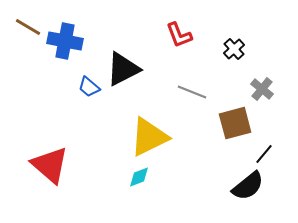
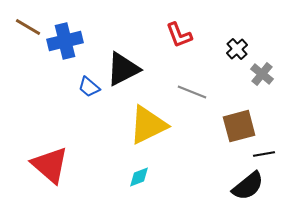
blue cross: rotated 24 degrees counterclockwise
black cross: moved 3 px right
gray cross: moved 15 px up
brown square: moved 4 px right, 3 px down
yellow triangle: moved 1 px left, 12 px up
black line: rotated 40 degrees clockwise
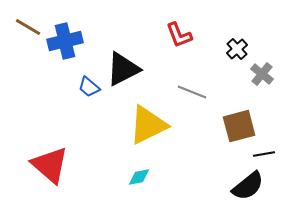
cyan diamond: rotated 10 degrees clockwise
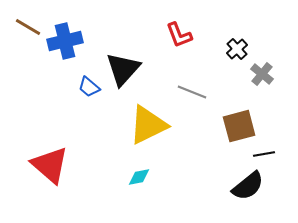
black triangle: rotated 21 degrees counterclockwise
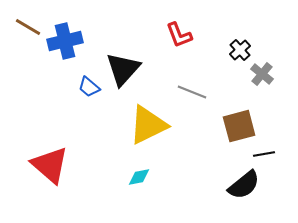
black cross: moved 3 px right, 1 px down
black semicircle: moved 4 px left, 1 px up
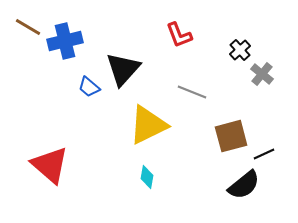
brown square: moved 8 px left, 10 px down
black line: rotated 15 degrees counterclockwise
cyan diamond: moved 8 px right; rotated 70 degrees counterclockwise
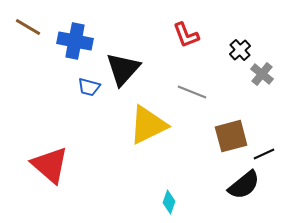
red L-shape: moved 7 px right
blue cross: moved 10 px right; rotated 24 degrees clockwise
blue trapezoid: rotated 25 degrees counterclockwise
cyan diamond: moved 22 px right, 25 px down; rotated 10 degrees clockwise
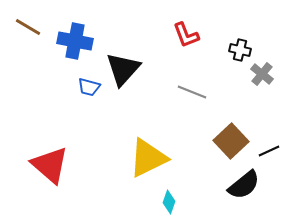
black cross: rotated 35 degrees counterclockwise
yellow triangle: moved 33 px down
brown square: moved 5 px down; rotated 28 degrees counterclockwise
black line: moved 5 px right, 3 px up
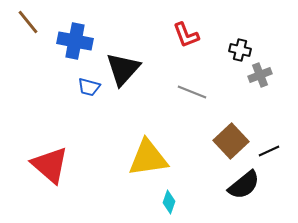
brown line: moved 5 px up; rotated 20 degrees clockwise
gray cross: moved 2 px left, 1 px down; rotated 30 degrees clockwise
yellow triangle: rotated 18 degrees clockwise
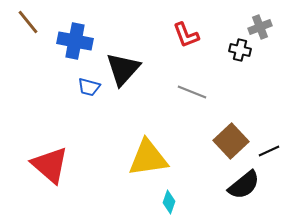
gray cross: moved 48 px up
